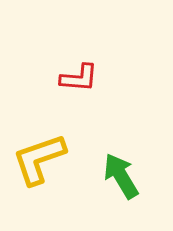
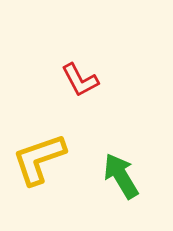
red L-shape: moved 1 px right, 2 px down; rotated 57 degrees clockwise
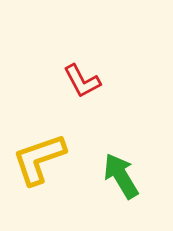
red L-shape: moved 2 px right, 1 px down
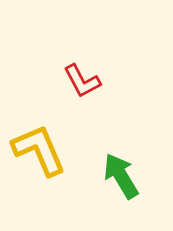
yellow L-shape: moved 9 px up; rotated 86 degrees clockwise
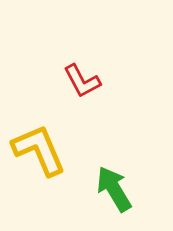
green arrow: moved 7 px left, 13 px down
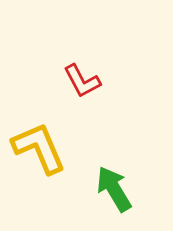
yellow L-shape: moved 2 px up
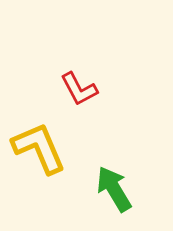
red L-shape: moved 3 px left, 8 px down
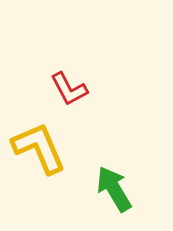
red L-shape: moved 10 px left
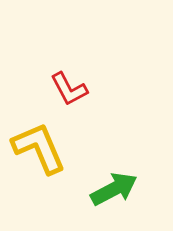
green arrow: rotated 93 degrees clockwise
